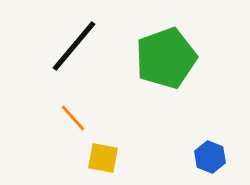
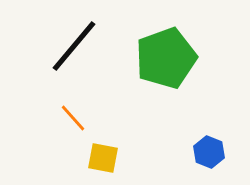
blue hexagon: moved 1 px left, 5 px up
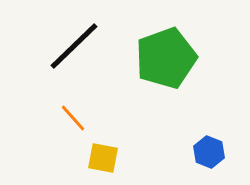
black line: rotated 6 degrees clockwise
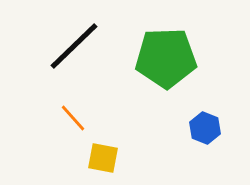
green pentagon: rotated 18 degrees clockwise
blue hexagon: moved 4 px left, 24 px up
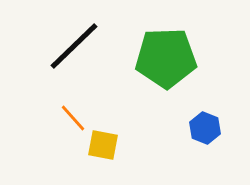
yellow square: moved 13 px up
